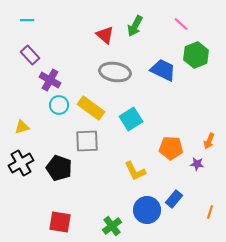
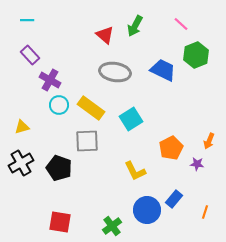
orange pentagon: rotated 30 degrees counterclockwise
orange line: moved 5 px left
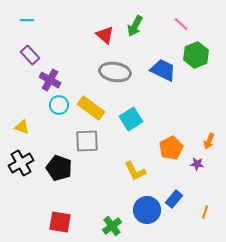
yellow triangle: rotated 35 degrees clockwise
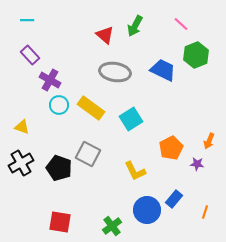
gray square: moved 1 px right, 13 px down; rotated 30 degrees clockwise
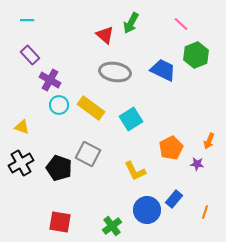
green arrow: moved 4 px left, 3 px up
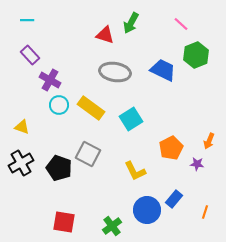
red triangle: rotated 24 degrees counterclockwise
red square: moved 4 px right
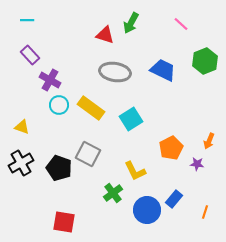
green hexagon: moved 9 px right, 6 px down
green cross: moved 1 px right, 33 px up
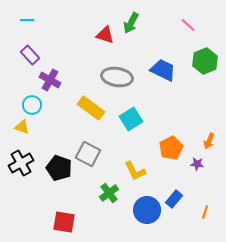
pink line: moved 7 px right, 1 px down
gray ellipse: moved 2 px right, 5 px down
cyan circle: moved 27 px left
green cross: moved 4 px left
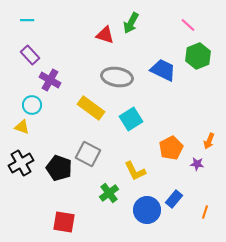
green hexagon: moved 7 px left, 5 px up
